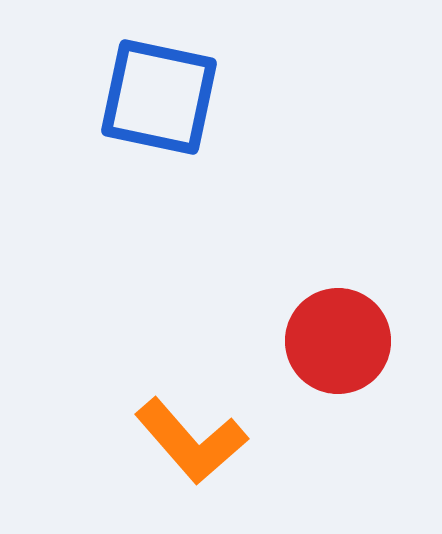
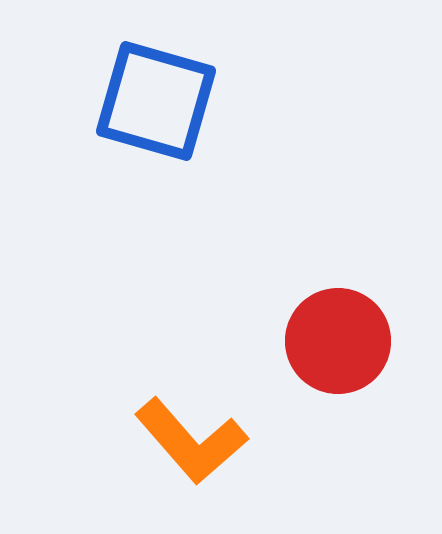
blue square: moved 3 px left, 4 px down; rotated 4 degrees clockwise
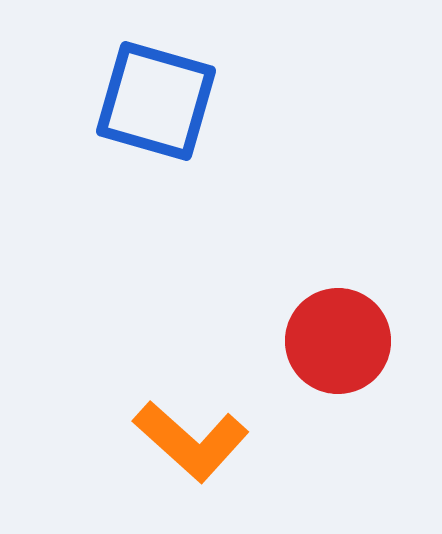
orange L-shape: rotated 7 degrees counterclockwise
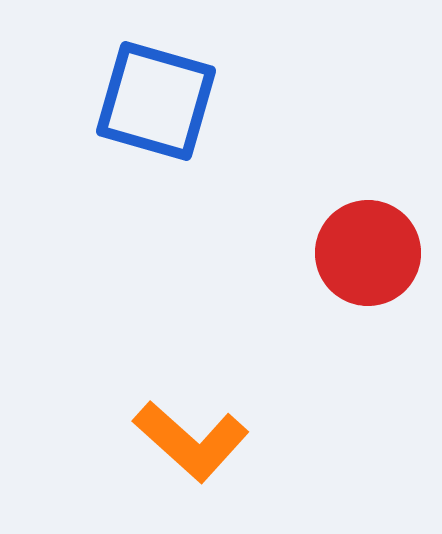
red circle: moved 30 px right, 88 px up
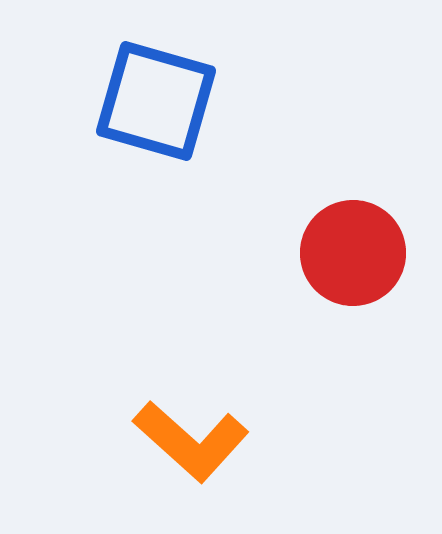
red circle: moved 15 px left
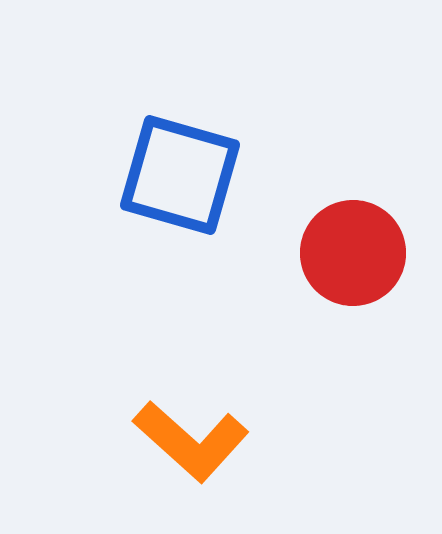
blue square: moved 24 px right, 74 px down
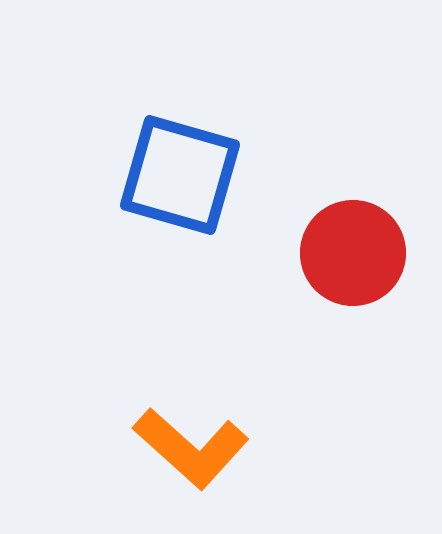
orange L-shape: moved 7 px down
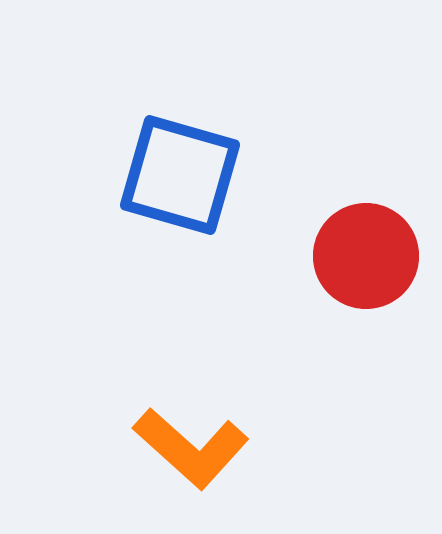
red circle: moved 13 px right, 3 px down
